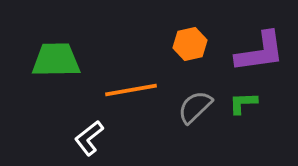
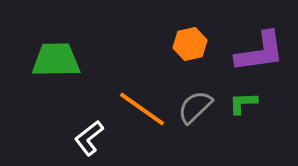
orange line: moved 11 px right, 19 px down; rotated 45 degrees clockwise
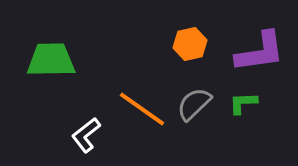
green trapezoid: moved 5 px left
gray semicircle: moved 1 px left, 3 px up
white L-shape: moved 3 px left, 3 px up
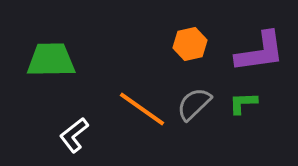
white L-shape: moved 12 px left
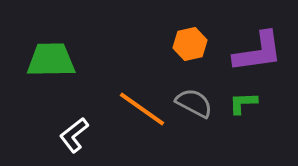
purple L-shape: moved 2 px left
gray semicircle: moved 1 px up; rotated 72 degrees clockwise
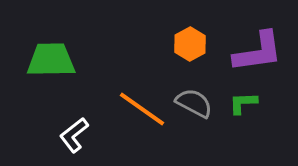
orange hexagon: rotated 16 degrees counterclockwise
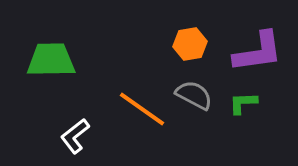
orange hexagon: rotated 20 degrees clockwise
gray semicircle: moved 8 px up
white L-shape: moved 1 px right, 1 px down
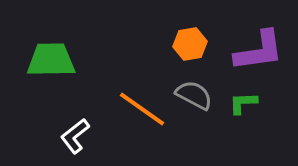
purple L-shape: moved 1 px right, 1 px up
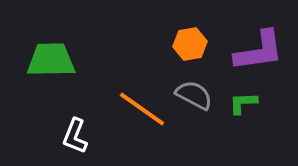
white L-shape: rotated 30 degrees counterclockwise
